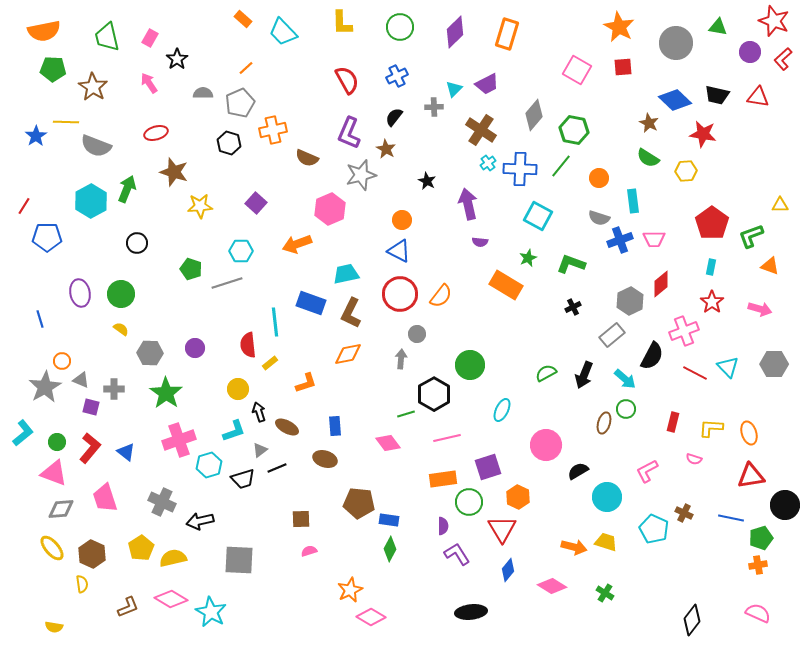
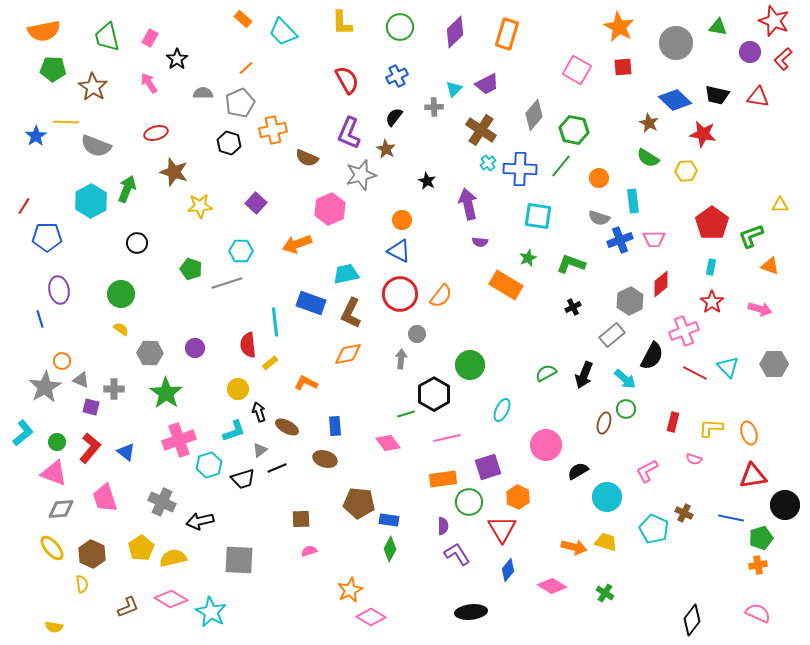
cyan square at (538, 216): rotated 20 degrees counterclockwise
purple ellipse at (80, 293): moved 21 px left, 3 px up
orange L-shape at (306, 383): rotated 135 degrees counterclockwise
red triangle at (751, 476): moved 2 px right
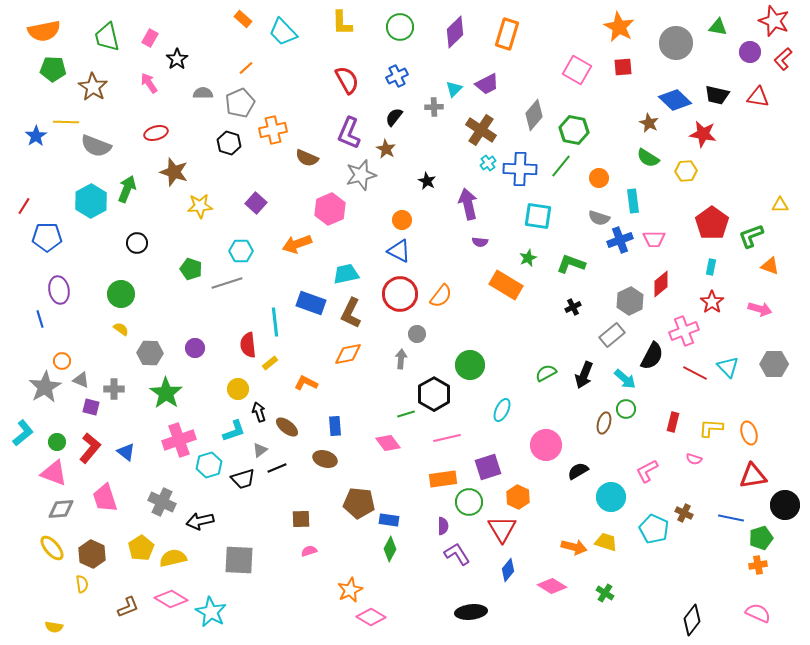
brown ellipse at (287, 427): rotated 10 degrees clockwise
cyan circle at (607, 497): moved 4 px right
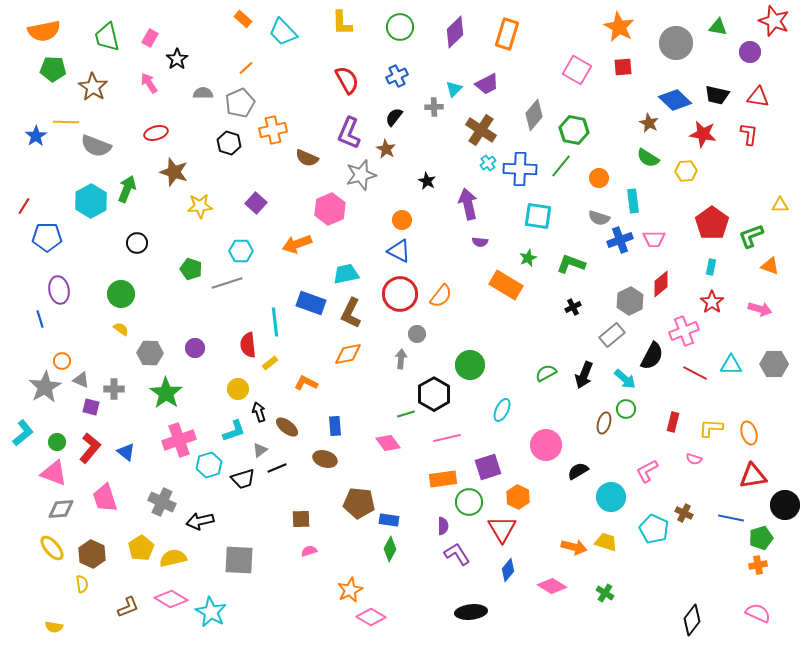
red L-shape at (783, 59): moved 34 px left, 75 px down; rotated 140 degrees clockwise
cyan triangle at (728, 367): moved 3 px right, 2 px up; rotated 45 degrees counterclockwise
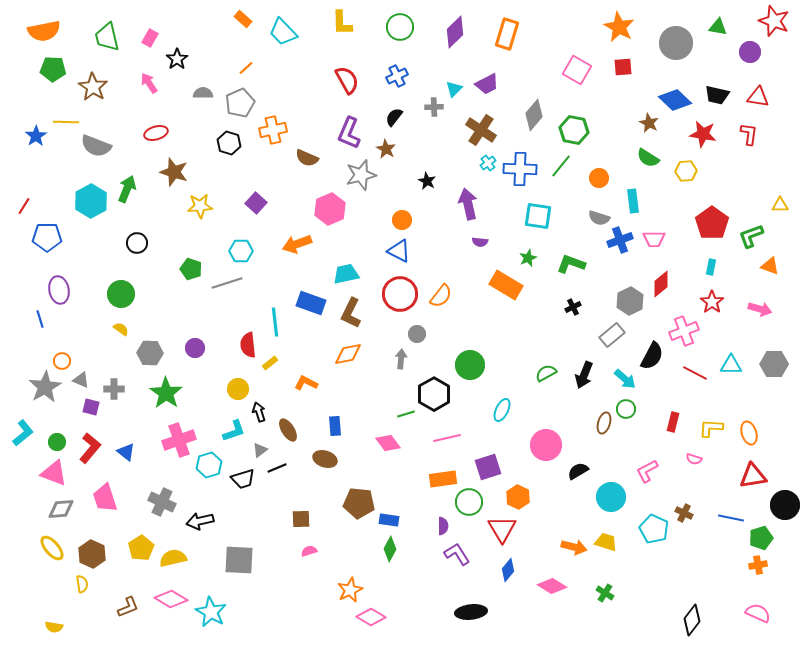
brown ellipse at (287, 427): moved 1 px right, 3 px down; rotated 20 degrees clockwise
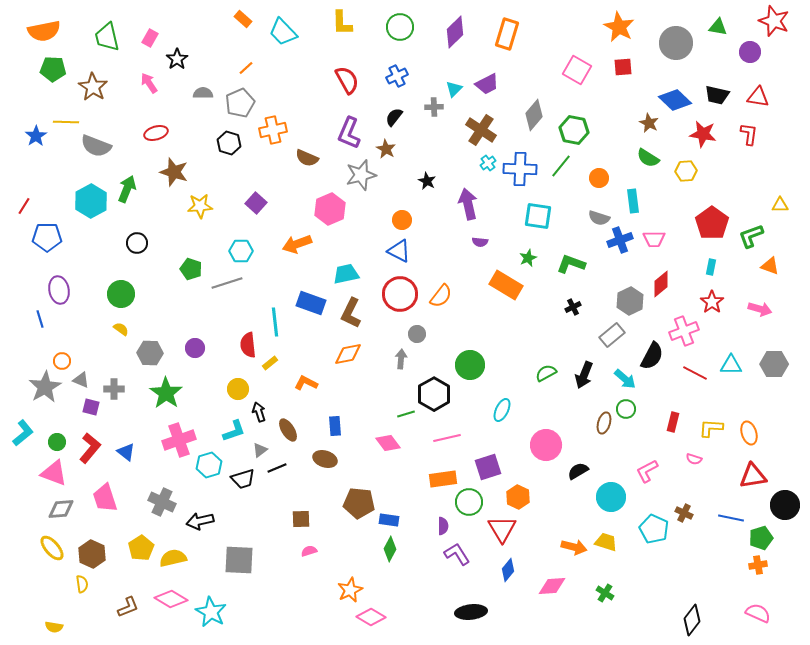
pink diamond at (552, 586): rotated 36 degrees counterclockwise
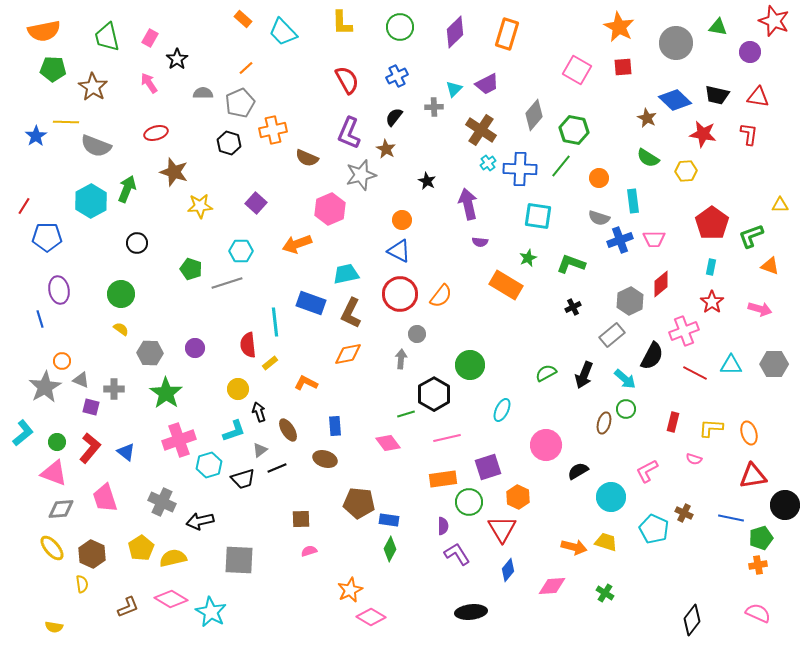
brown star at (649, 123): moved 2 px left, 5 px up
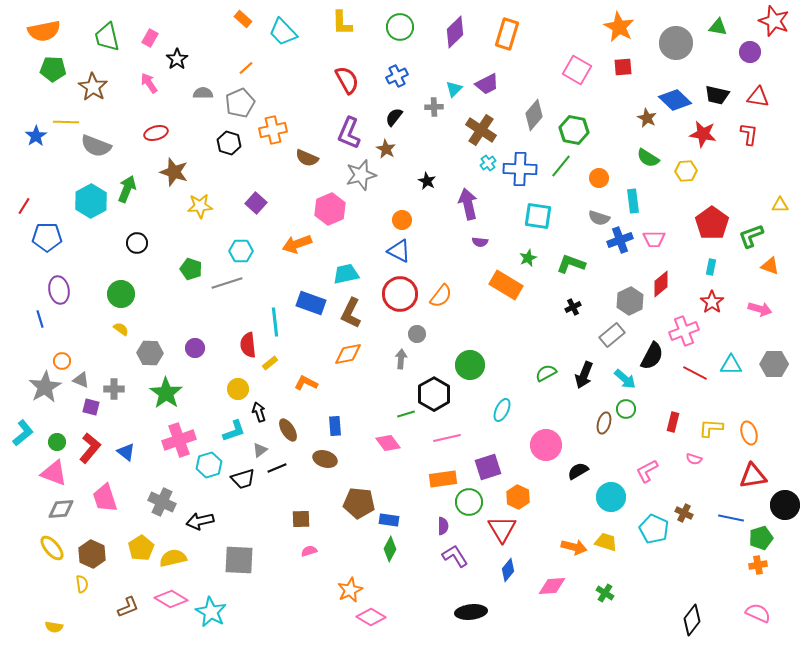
purple L-shape at (457, 554): moved 2 px left, 2 px down
